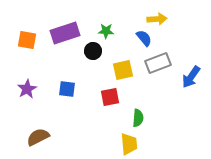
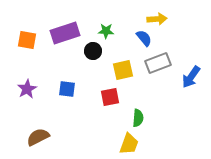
yellow trapezoid: rotated 25 degrees clockwise
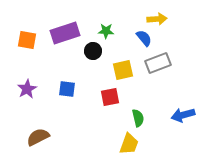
blue arrow: moved 8 px left, 38 px down; rotated 40 degrees clockwise
green semicircle: rotated 18 degrees counterclockwise
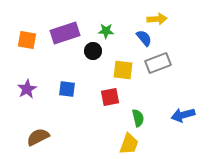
yellow square: rotated 20 degrees clockwise
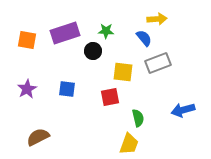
yellow square: moved 2 px down
blue arrow: moved 5 px up
